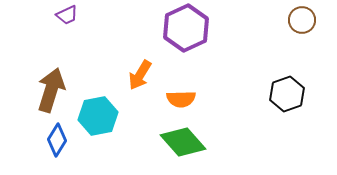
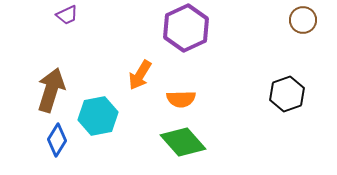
brown circle: moved 1 px right
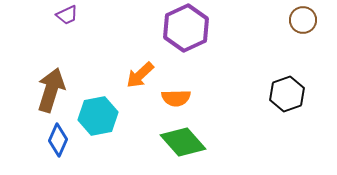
orange arrow: rotated 16 degrees clockwise
orange semicircle: moved 5 px left, 1 px up
blue diamond: moved 1 px right; rotated 8 degrees counterclockwise
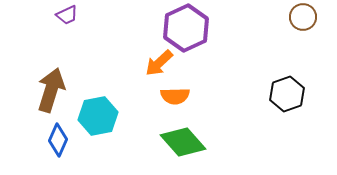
brown circle: moved 3 px up
orange arrow: moved 19 px right, 12 px up
orange semicircle: moved 1 px left, 2 px up
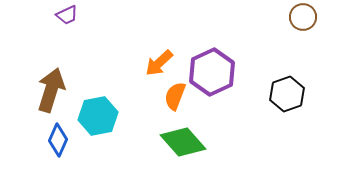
purple hexagon: moved 26 px right, 44 px down
orange semicircle: rotated 112 degrees clockwise
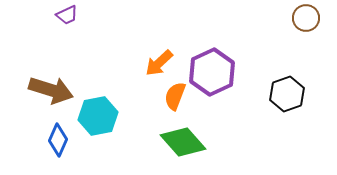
brown circle: moved 3 px right, 1 px down
brown arrow: rotated 90 degrees clockwise
